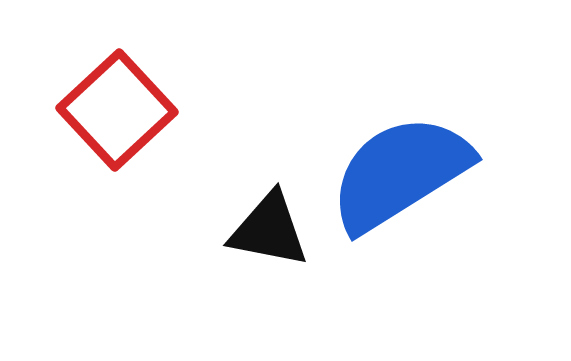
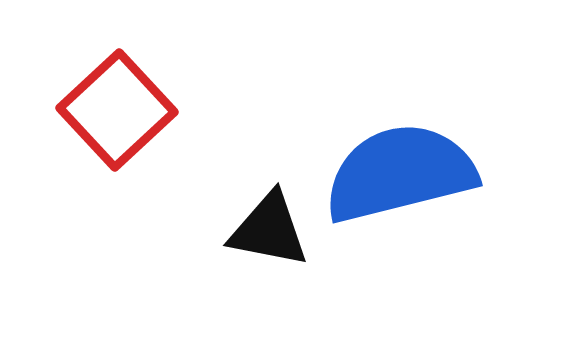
blue semicircle: rotated 18 degrees clockwise
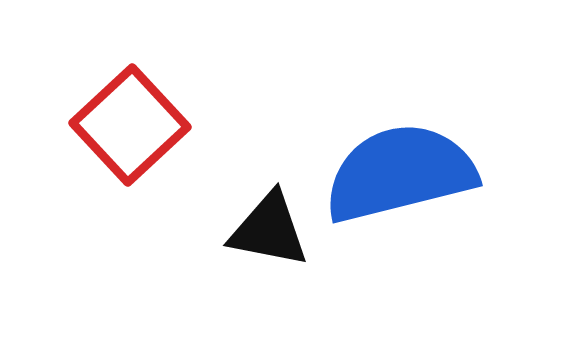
red square: moved 13 px right, 15 px down
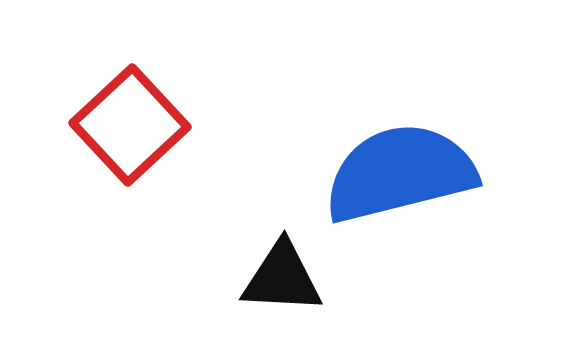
black triangle: moved 13 px right, 48 px down; rotated 8 degrees counterclockwise
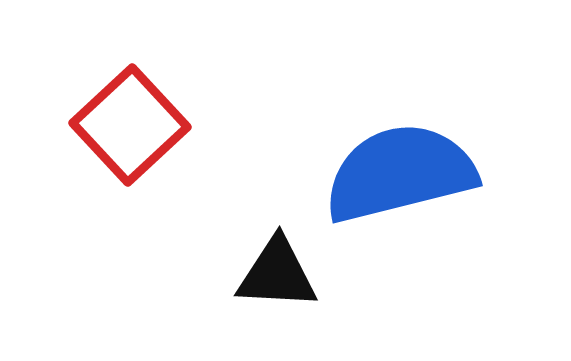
black triangle: moved 5 px left, 4 px up
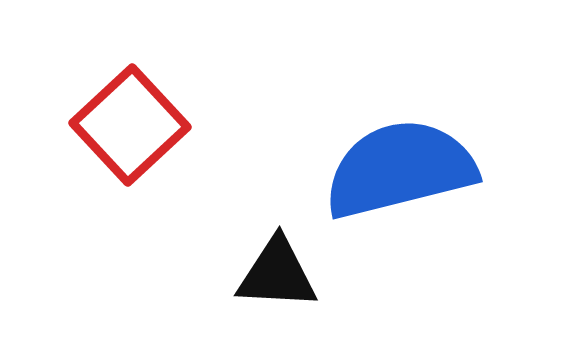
blue semicircle: moved 4 px up
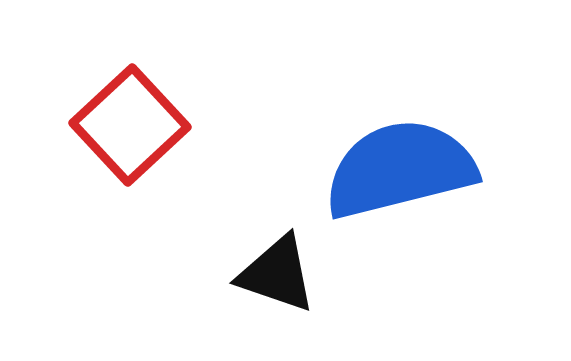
black triangle: rotated 16 degrees clockwise
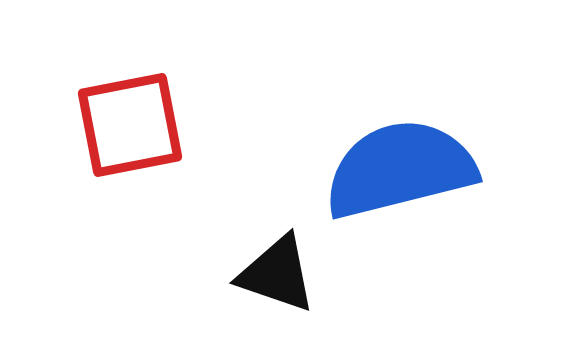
red square: rotated 32 degrees clockwise
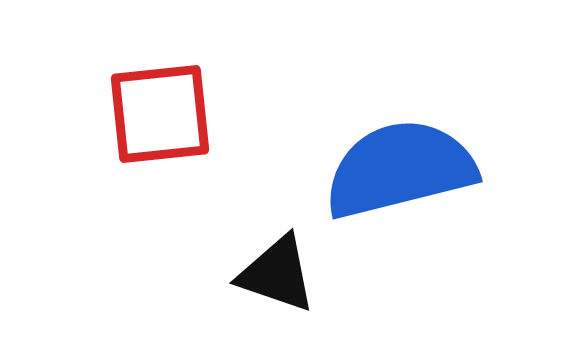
red square: moved 30 px right, 11 px up; rotated 5 degrees clockwise
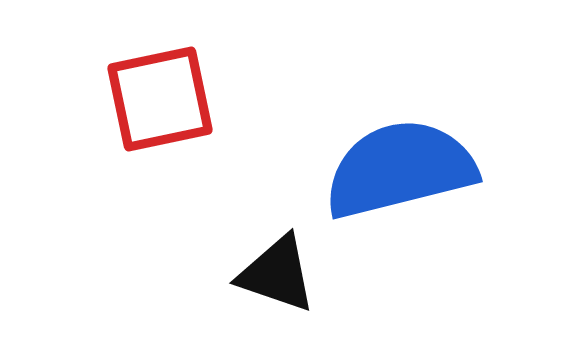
red square: moved 15 px up; rotated 6 degrees counterclockwise
